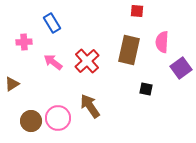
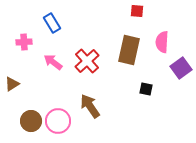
pink circle: moved 3 px down
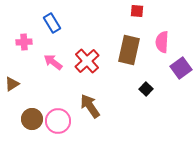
black square: rotated 32 degrees clockwise
brown circle: moved 1 px right, 2 px up
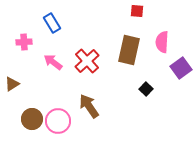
brown arrow: moved 1 px left
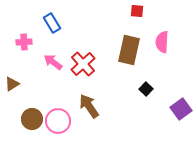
red cross: moved 4 px left, 3 px down
purple square: moved 41 px down
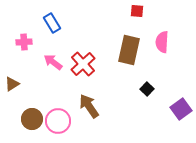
black square: moved 1 px right
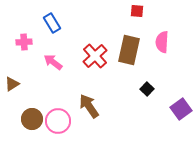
red cross: moved 12 px right, 8 px up
